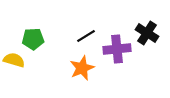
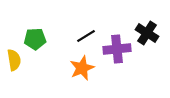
green pentagon: moved 2 px right
yellow semicircle: rotated 65 degrees clockwise
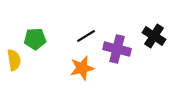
black cross: moved 7 px right, 3 px down
purple cross: rotated 20 degrees clockwise
orange star: rotated 10 degrees clockwise
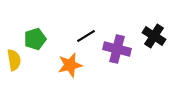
green pentagon: rotated 15 degrees counterclockwise
orange star: moved 12 px left, 3 px up
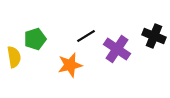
black cross: rotated 10 degrees counterclockwise
purple cross: rotated 20 degrees clockwise
yellow semicircle: moved 3 px up
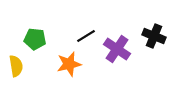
green pentagon: rotated 25 degrees clockwise
yellow semicircle: moved 2 px right, 9 px down
orange star: moved 1 px left, 1 px up
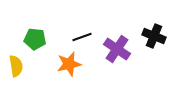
black line: moved 4 px left, 1 px down; rotated 12 degrees clockwise
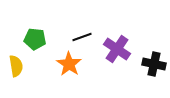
black cross: moved 28 px down; rotated 10 degrees counterclockwise
orange star: rotated 25 degrees counterclockwise
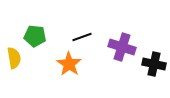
green pentagon: moved 3 px up
purple cross: moved 5 px right, 2 px up; rotated 16 degrees counterclockwise
yellow semicircle: moved 2 px left, 8 px up
